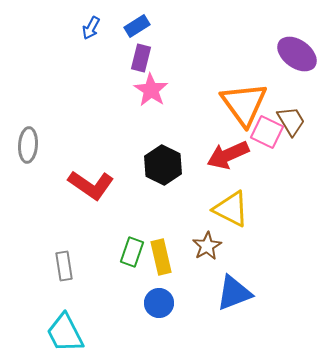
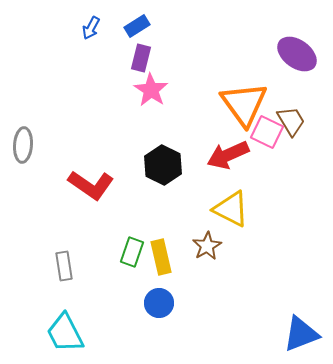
gray ellipse: moved 5 px left
blue triangle: moved 67 px right, 41 px down
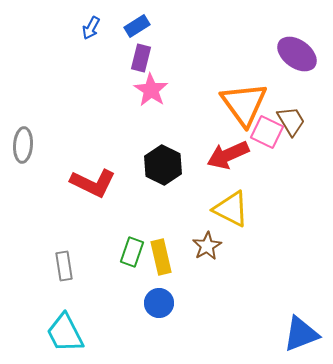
red L-shape: moved 2 px right, 2 px up; rotated 9 degrees counterclockwise
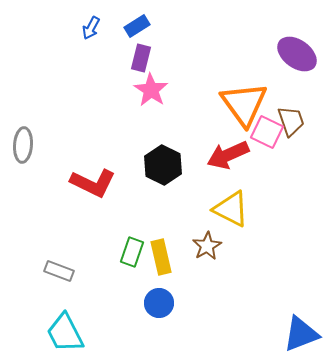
brown trapezoid: rotated 12 degrees clockwise
gray rectangle: moved 5 px left, 5 px down; rotated 60 degrees counterclockwise
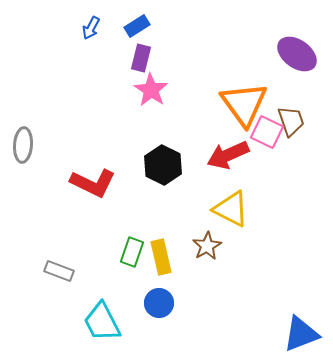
cyan trapezoid: moved 37 px right, 11 px up
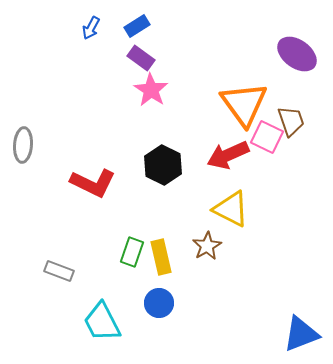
purple rectangle: rotated 68 degrees counterclockwise
pink square: moved 5 px down
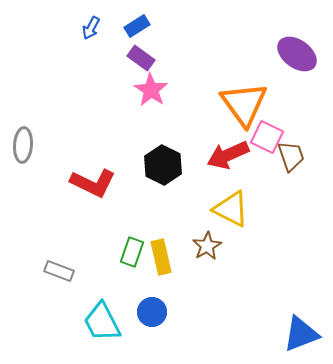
brown trapezoid: moved 35 px down
blue circle: moved 7 px left, 9 px down
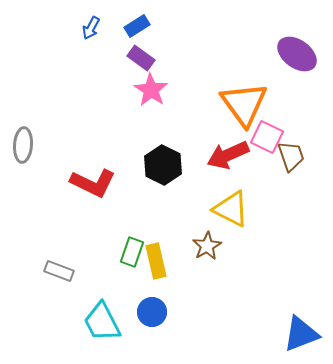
yellow rectangle: moved 5 px left, 4 px down
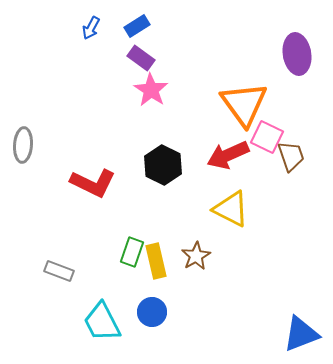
purple ellipse: rotated 45 degrees clockwise
brown star: moved 11 px left, 10 px down
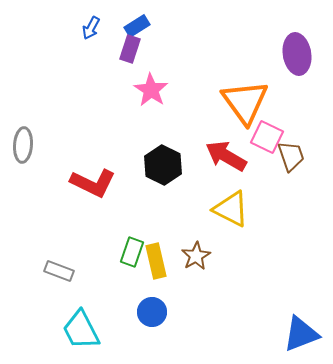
purple rectangle: moved 11 px left, 9 px up; rotated 72 degrees clockwise
orange triangle: moved 1 px right, 2 px up
red arrow: moved 2 px left, 1 px down; rotated 54 degrees clockwise
cyan trapezoid: moved 21 px left, 8 px down
